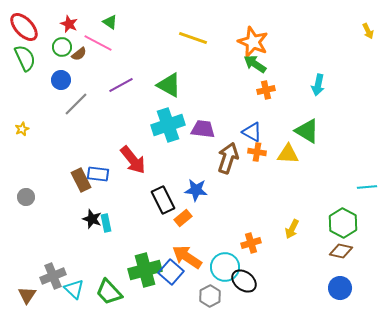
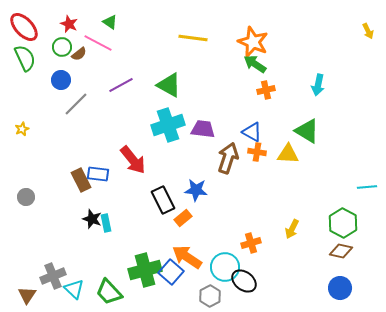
yellow line at (193, 38): rotated 12 degrees counterclockwise
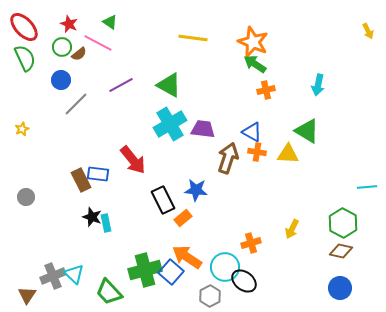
cyan cross at (168, 125): moved 2 px right, 1 px up; rotated 12 degrees counterclockwise
black star at (92, 219): moved 2 px up
cyan triangle at (74, 289): moved 15 px up
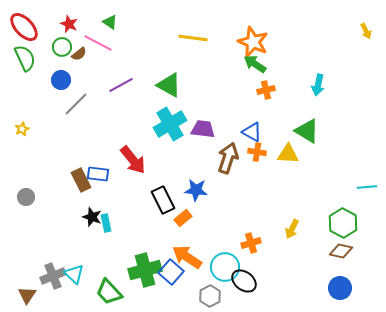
yellow arrow at (368, 31): moved 2 px left
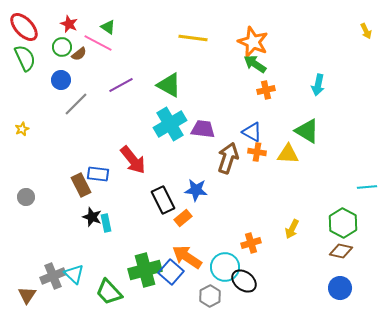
green triangle at (110, 22): moved 2 px left, 5 px down
brown rectangle at (81, 180): moved 5 px down
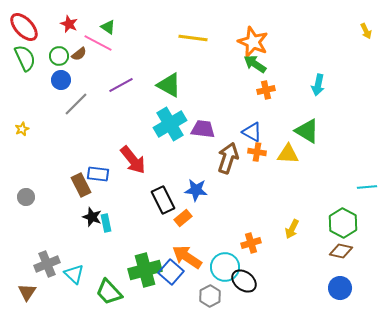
green circle at (62, 47): moved 3 px left, 9 px down
gray cross at (53, 276): moved 6 px left, 12 px up
brown triangle at (27, 295): moved 3 px up
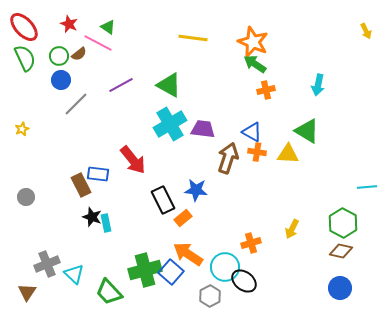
orange arrow at (187, 257): moved 1 px right, 3 px up
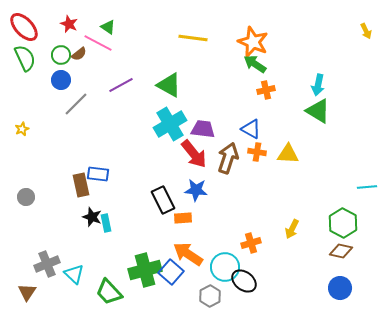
green circle at (59, 56): moved 2 px right, 1 px up
green triangle at (307, 131): moved 11 px right, 20 px up
blue triangle at (252, 132): moved 1 px left, 3 px up
red arrow at (133, 160): moved 61 px right, 6 px up
brown rectangle at (81, 185): rotated 15 degrees clockwise
orange rectangle at (183, 218): rotated 36 degrees clockwise
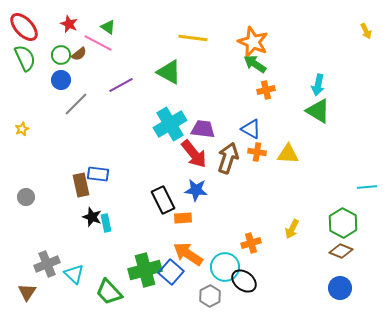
green triangle at (169, 85): moved 13 px up
brown diamond at (341, 251): rotated 10 degrees clockwise
